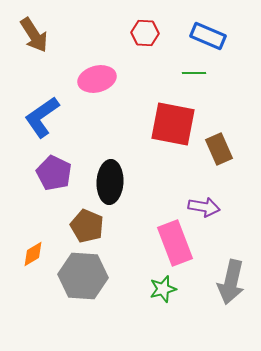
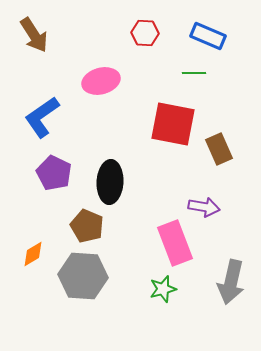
pink ellipse: moved 4 px right, 2 px down
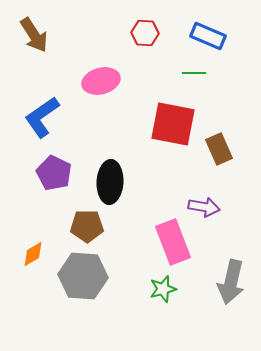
brown pentagon: rotated 24 degrees counterclockwise
pink rectangle: moved 2 px left, 1 px up
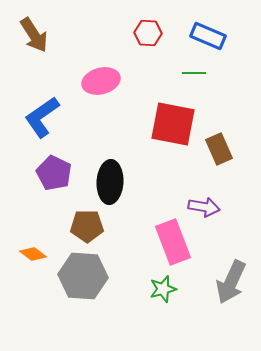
red hexagon: moved 3 px right
orange diamond: rotated 68 degrees clockwise
gray arrow: rotated 12 degrees clockwise
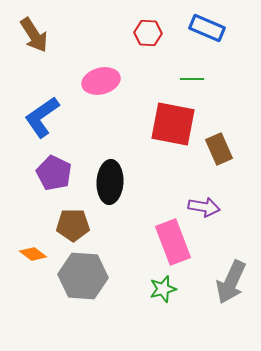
blue rectangle: moved 1 px left, 8 px up
green line: moved 2 px left, 6 px down
brown pentagon: moved 14 px left, 1 px up
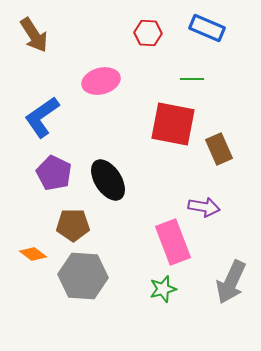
black ellipse: moved 2 px left, 2 px up; rotated 36 degrees counterclockwise
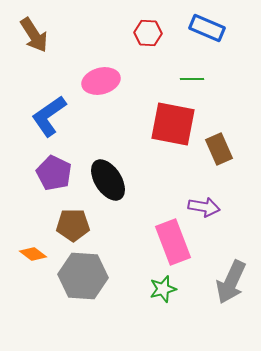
blue L-shape: moved 7 px right, 1 px up
